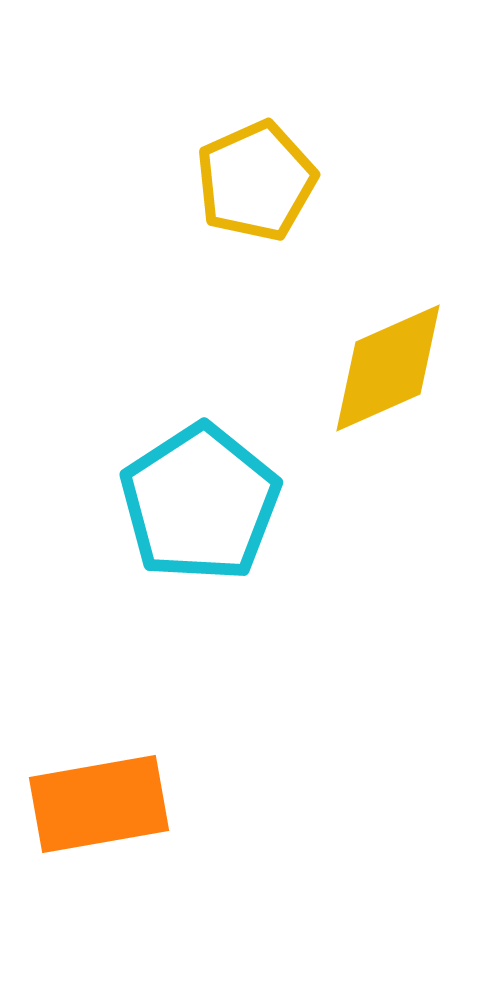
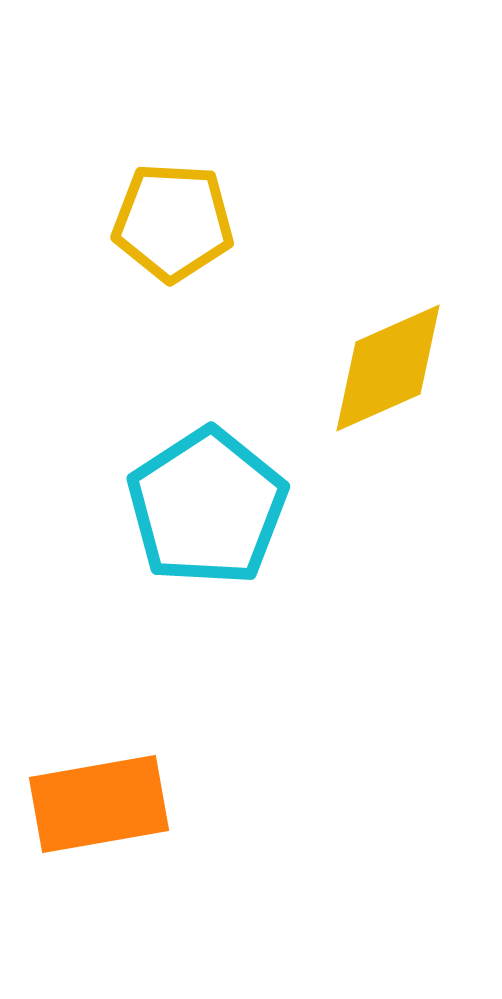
yellow pentagon: moved 83 px left, 41 px down; rotated 27 degrees clockwise
cyan pentagon: moved 7 px right, 4 px down
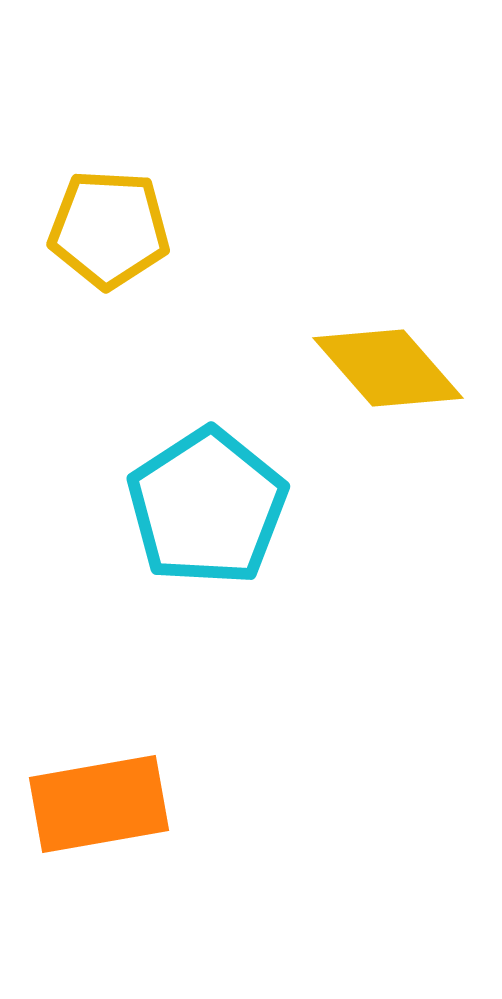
yellow pentagon: moved 64 px left, 7 px down
yellow diamond: rotated 73 degrees clockwise
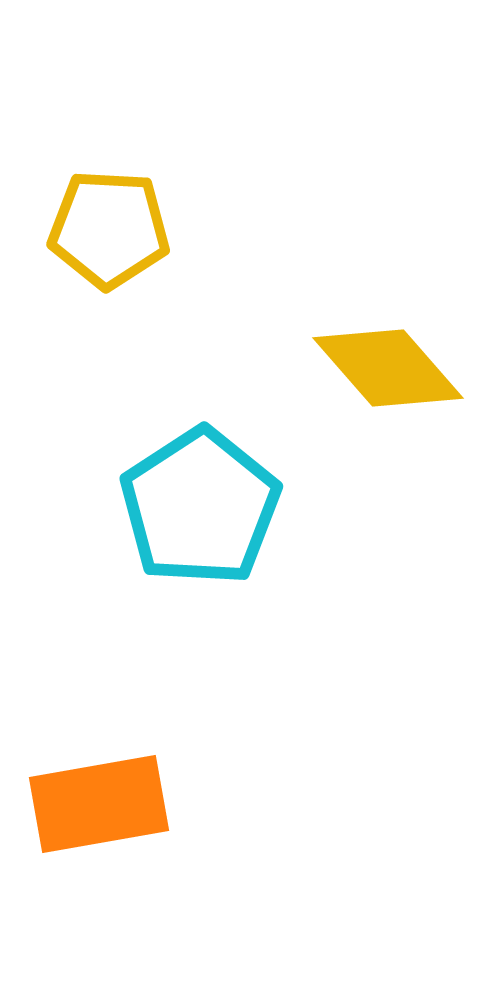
cyan pentagon: moved 7 px left
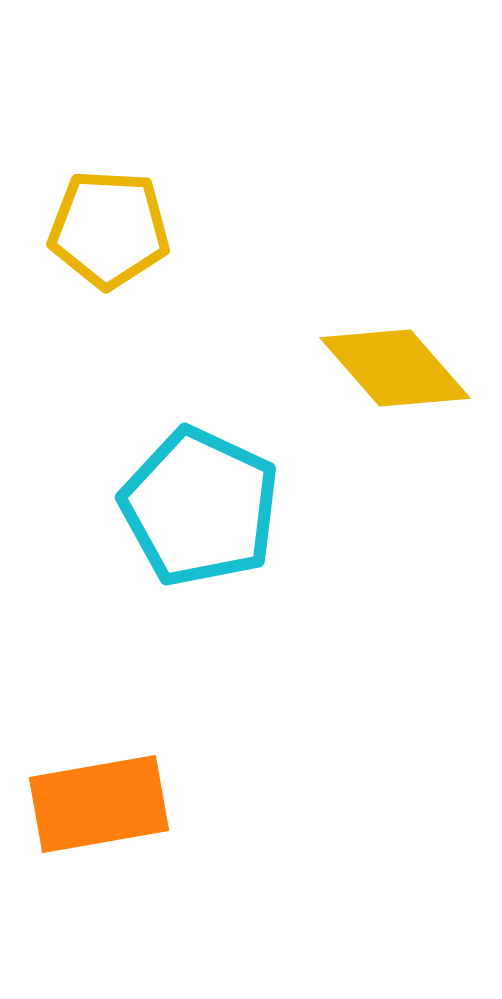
yellow diamond: moved 7 px right
cyan pentagon: rotated 14 degrees counterclockwise
